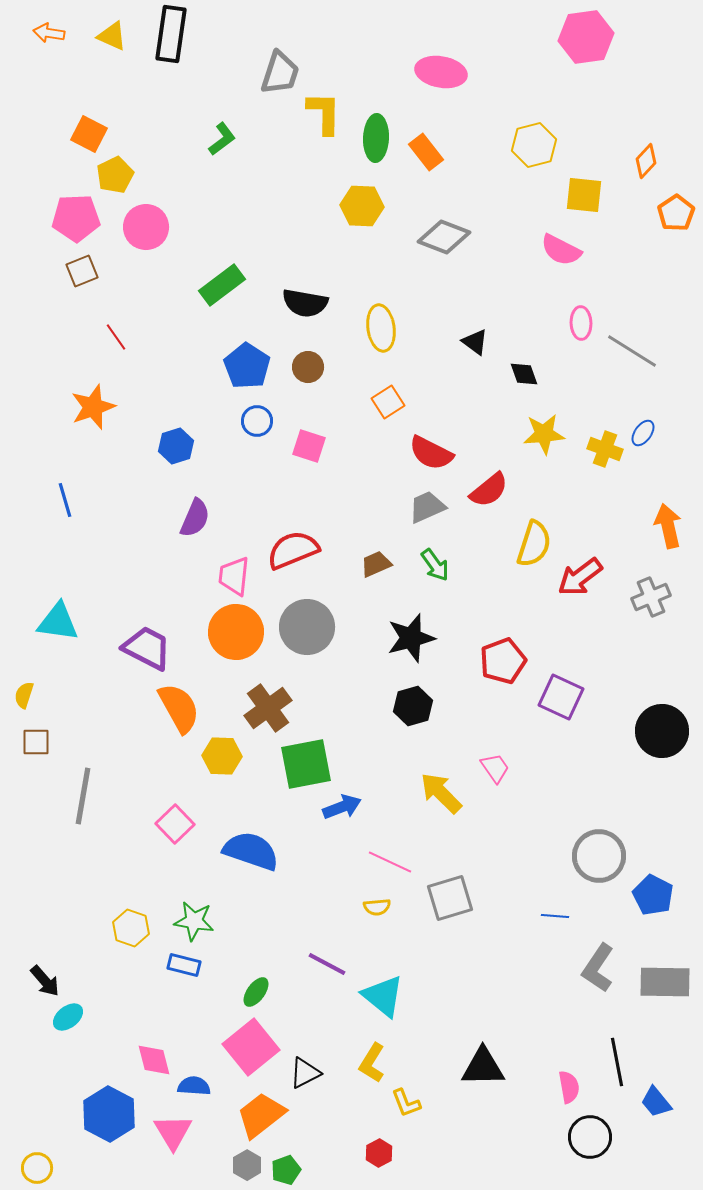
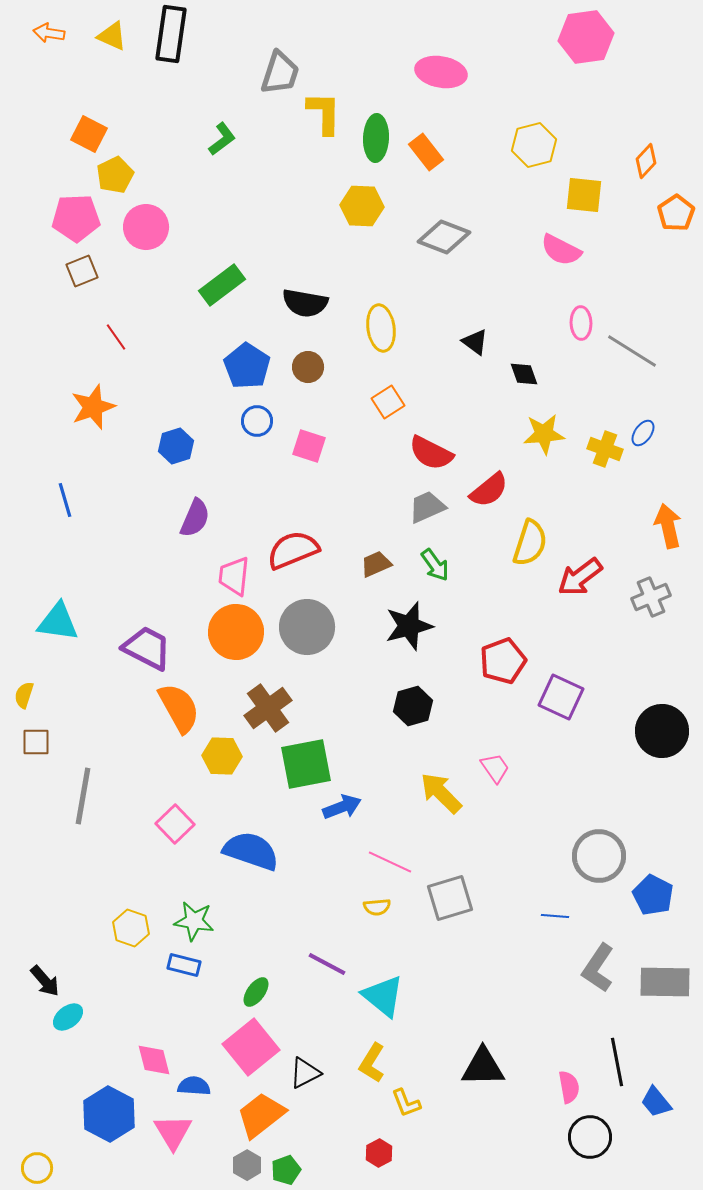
yellow semicircle at (534, 544): moved 4 px left, 1 px up
black star at (411, 638): moved 2 px left, 12 px up
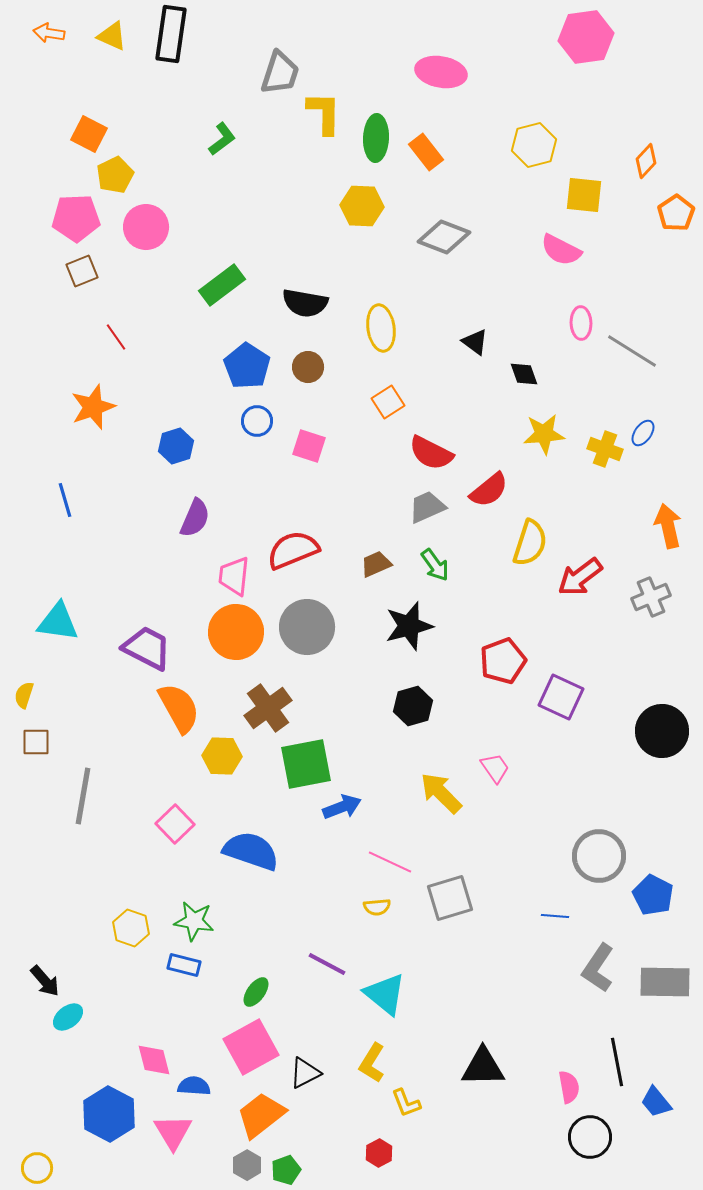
cyan triangle at (383, 996): moved 2 px right, 2 px up
pink square at (251, 1047): rotated 10 degrees clockwise
